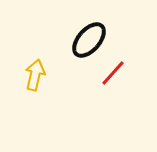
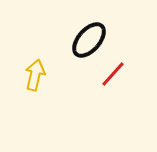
red line: moved 1 px down
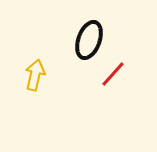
black ellipse: rotated 21 degrees counterclockwise
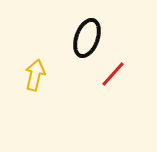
black ellipse: moved 2 px left, 2 px up
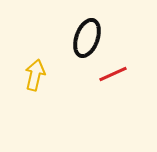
red line: rotated 24 degrees clockwise
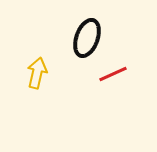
yellow arrow: moved 2 px right, 2 px up
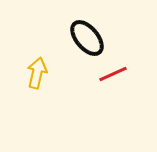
black ellipse: rotated 60 degrees counterclockwise
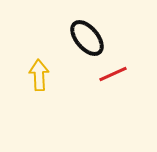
yellow arrow: moved 2 px right, 2 px down; rotated 16 degrees counterclockwise
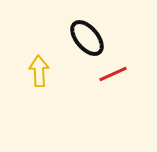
yellow arrow: moved 4 px up
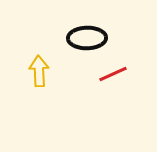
black ellipse: rotated 51 degrees counterclockwise
